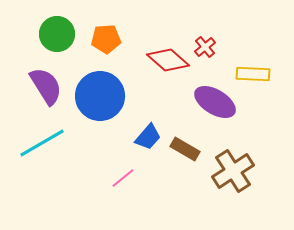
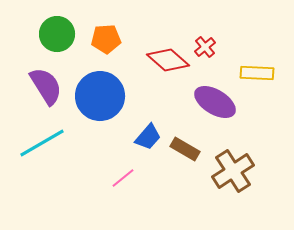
yellow rectangle: moved 4 px right, 1 px up
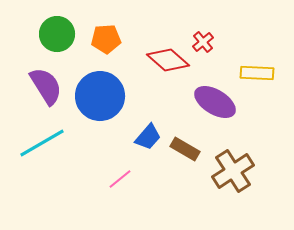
red cross: moved 2 px left, 5 px up
pink line: moved 3 px left, 1 px down
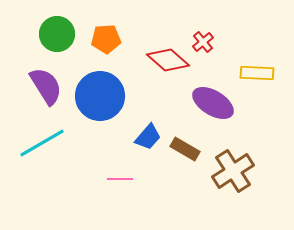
purple ellipse: moved 2 px left, 1 px down
pink line: rotated 40 degrees clockwise
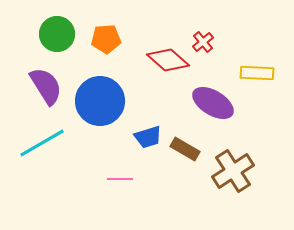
blue circle: moved 5 px down
blue trapezoid: rotated 32 degrees clockwise
